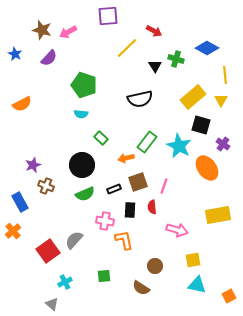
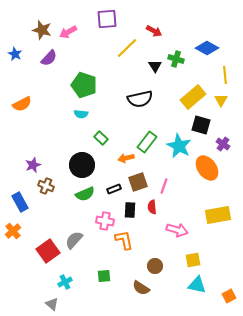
purple square at (108, 16): moved 1 px left, 3 px down
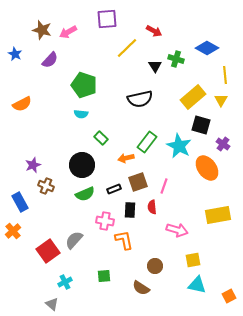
purple semicircle at (49, 58): moved 1 px right, 2 px down
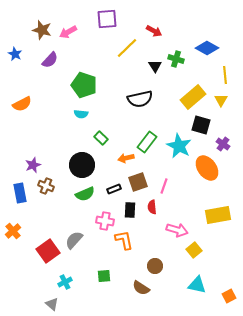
blue rectangle at (20, 202): moved 9 px up; rotated 18 degrees clockwise
yellow square at (193, 260): moved 1 px right, 10 px up; rotated 28 degrees counterclockwise
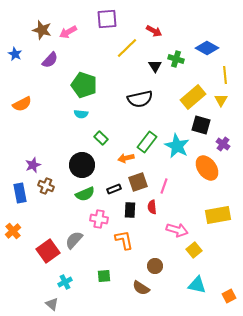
cyan star at (179, 146): moved 2 px left
pink cross at (105, 221): moved 6 px left, 2 px up
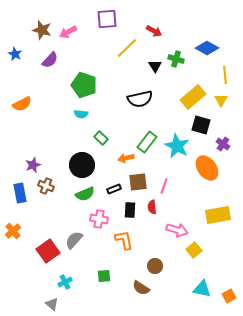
brown square at (138, 182): rotated 12 degrees clockwise
cyan triangle at (197, 285): moved 5 px right, 4 px down
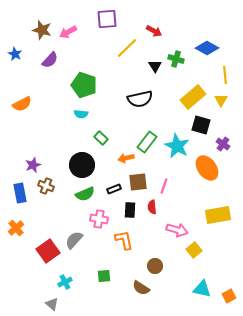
orange cross at (13, 231): moved 3 px right, 3 px up
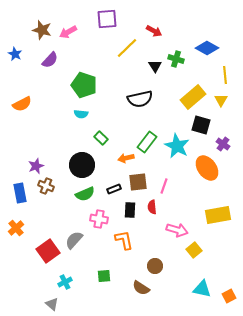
purple star at (33, 165): moved 3 px right, 1 px down
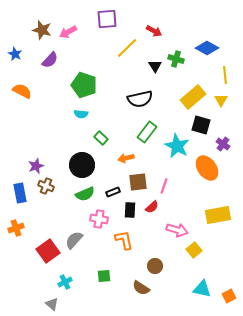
orange semicircle at (22, 104): moved 13 px up; rotated 126 degrees counterclockwise
green rectangle at (147, 142): moved 10 px up
black rectangle at (114, 189): moved 1 px left, 3 px down
red semicircle at (152, 207): rotated 128 degrees counterclockwise
orange cross at (16, 228): rotated 21 degrees clockwise
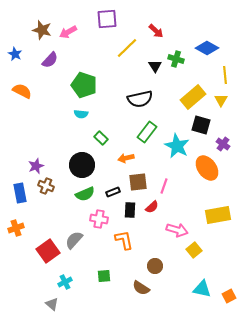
red arrow at (154, 31): moved 2 px right; rotated 14 degrees clockwise
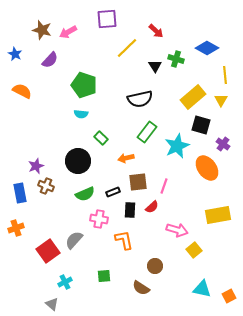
cyan star at (177, 146): rotated 20 degrees clockwise
black circle at (82, 165): moved 4 px left, 4 px up
